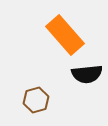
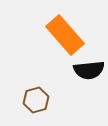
black semicircle: moved 2 px right, 4 px up
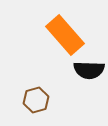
black semicircle: rotated 8 degrees clockwise
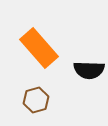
orange rectangle: moved 26 px left, 13 px down
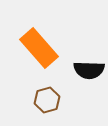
brown hexagon: moved 11 px right
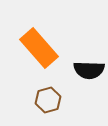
brown hexagon: moved 1 px right
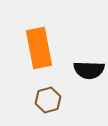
orange rectangle: rotated 30 degrees clockwise
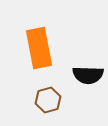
black semicircle: moved 1 px left, 5 px down
